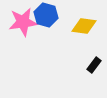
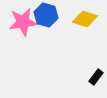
yellow diamond: moved 1 px right, 7 px up; rotated 10 degrees clockwise
black rectangle: moved 2 px right, 12 px down
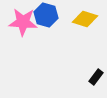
pink star: rotated 12 degrees clockwise
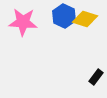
blue hexagon: moved 18 px right, 1 px down; rotated 10 degrees clockwise
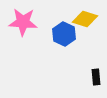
blue hexagon: moved 18 px down
black rectangle: rotated 42 degrees counterclockwise
